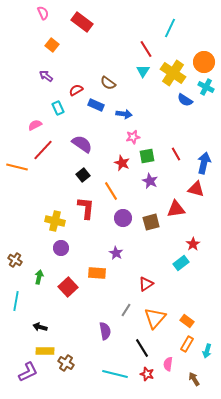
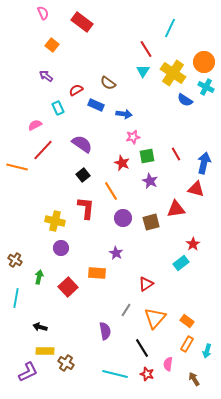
cyan line at (16, 301): moved 3 px up
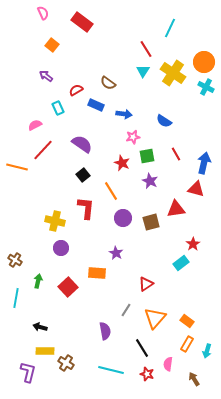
blue semicircle at (185, 100): moved 21 px left, 21 px down
green arrow at (39, 277): moved 1 px left, 4 px down
purple L-shape at (28, 372): rotated 50 degrees counterclockwise
cyan line at (115, 374): moved 4 px left, 4 px up
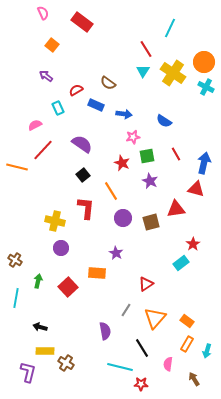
cyan line at (111, 370): moved 9 px right, 3 px up
red star at (147, 374): moved 6 px left, 10 px down; rotated 16 degrees counterclockwise
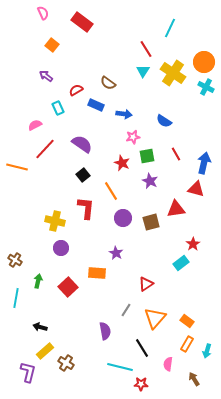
red line at (43, 150): moved 2 px right, 1 px up
yellow rectangle at (45, 351): rotated 42 degrees counterclockwise
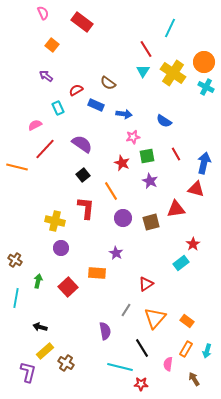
orange rectangle at (187, 344): moved 1 px left, 5 px down
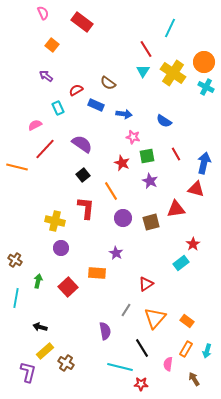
pink star at (133, 137): rotated 24 degrees clockwise
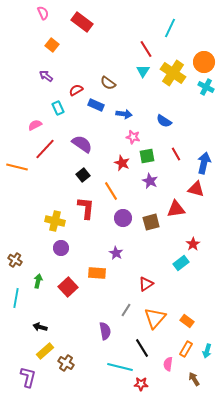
purple L-shape at (28, 372): moved 5 px down
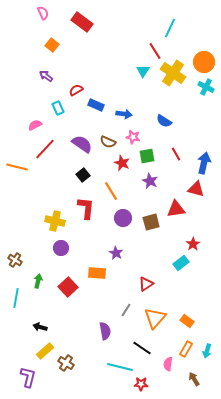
red line at (146, 49): moved 9 px right, 2 px down
brown semicircle at (108, 83): moved 59 px down; rotated 14 degrees counterclockwise
black line at (142, 348): rotated 24 degrees counterclockwise
